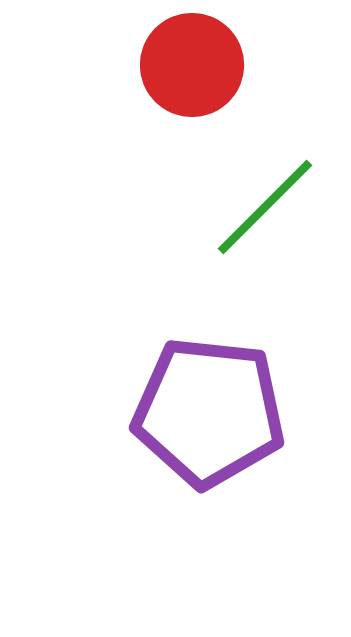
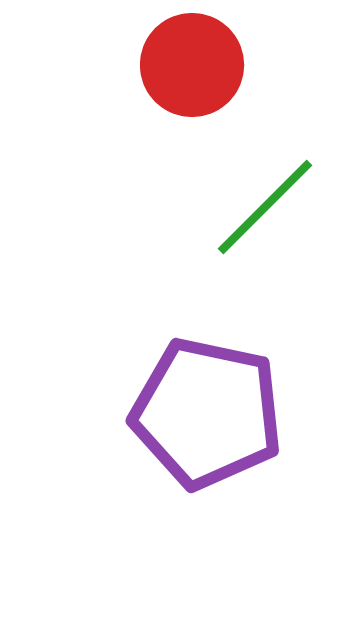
purple pentagon: moved 2 px left, 1 px down; rotated 6 degrees clockwise
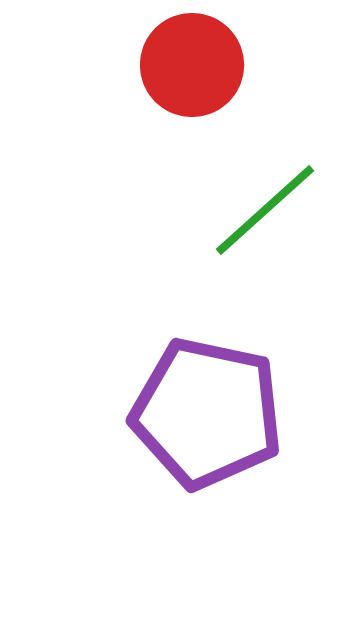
green line: moved 3 px down; rotated 3 degrees clockwise
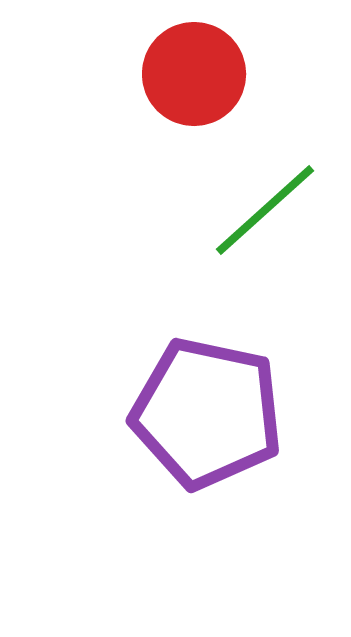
red circle: moved 2 px right, 9 px down
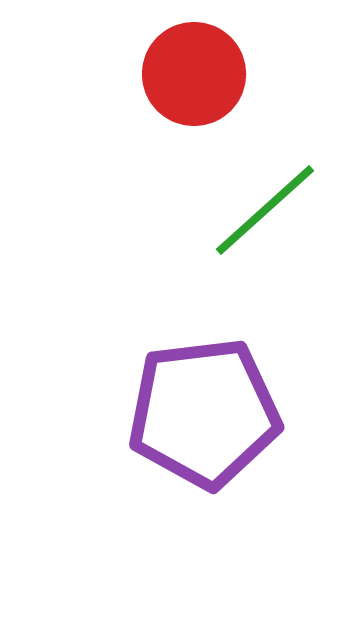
purple pentagon: moved 3 px left; rotated 19 degrees counterclockwise
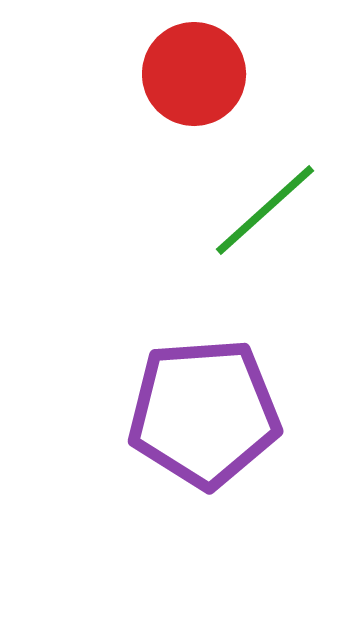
purple pentagon: rotated 3 degrees clockwise
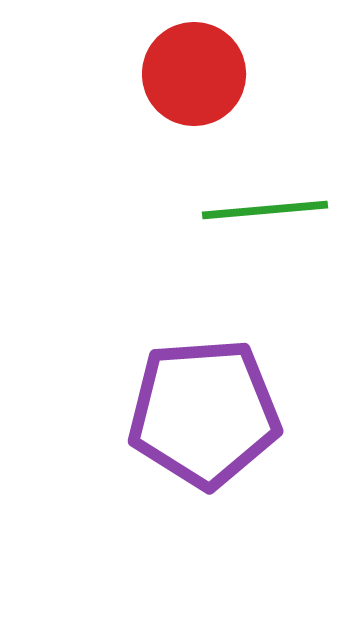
green line: rotated 37 degrees clockwise
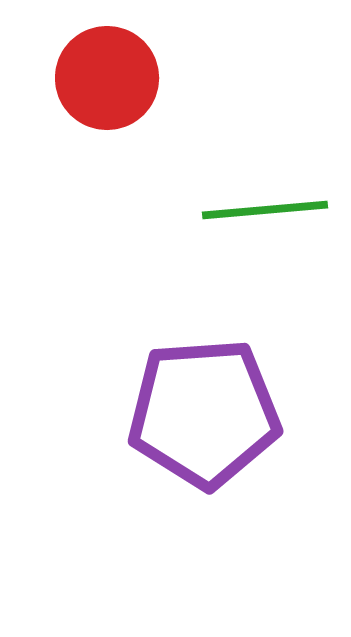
red circle: moved 87 px left, 4 px down
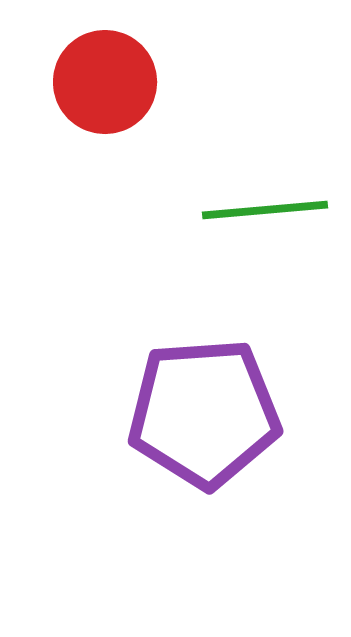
red circle: moved 2 px left, 4 px down
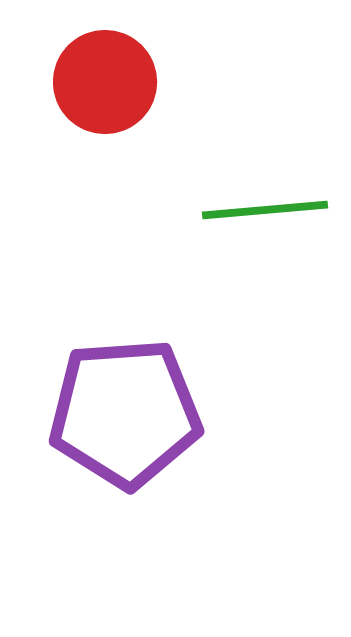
purple pentagon: moved 79 px left
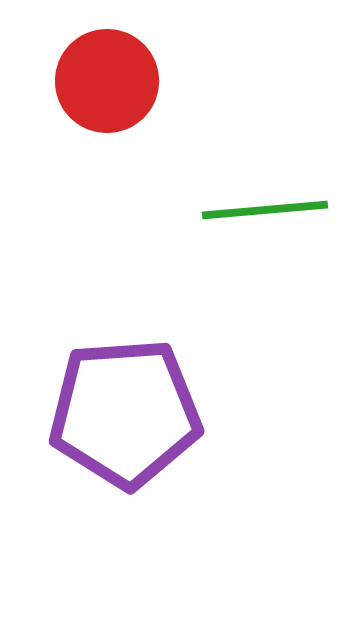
red circle: moved 2 px right, 1 px up
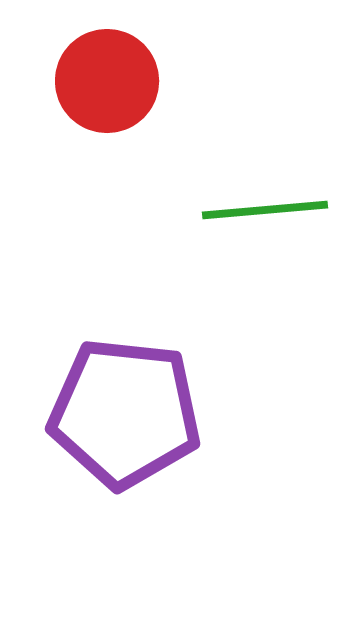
purple pentagon: rotated 10 degrees clockwise
